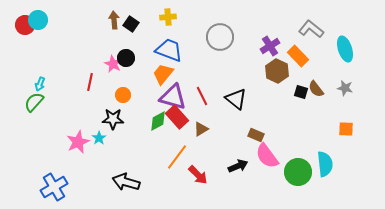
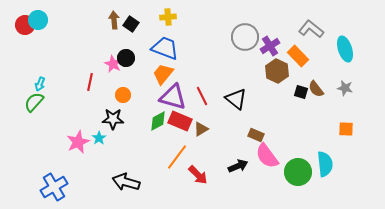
gray circle at (220, 37): moved 25 px right
blue trapezoid at (169, 50): moved 4 px left, 2 px up
red rectangle at (177, 117): moved 3 px right, 4 px down; rotated 25 degrees counterclockwise
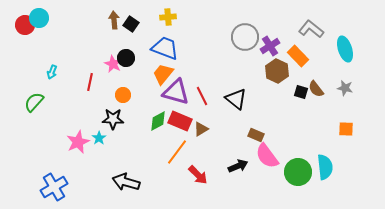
cyan circle at (38, 20): moved 1 px right, 2 px up
cyan arrow at (40, 84): moved 12 px right, 12 px up
purple triangle at (173, 97): moved 3 px right, 5 px up
orange line at (177, 157): moved 5 px up
cyan semicircle at (325, 164): moved 3 px down
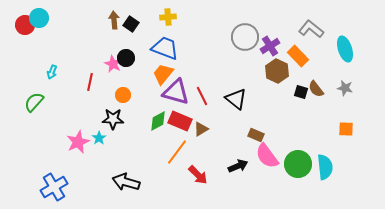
green circle at (298, 172): moved 8 px up
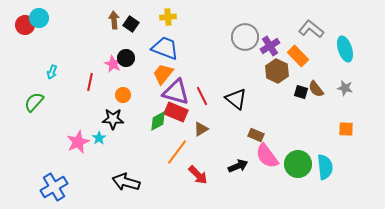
red rectangle at (180, 121): moved 4 px left, 9 px up
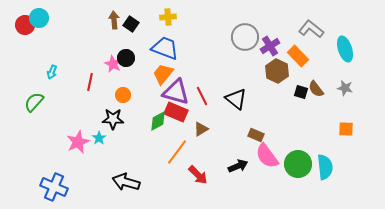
blue cross at (54, 187): rotated 36 degrees counterclockwise
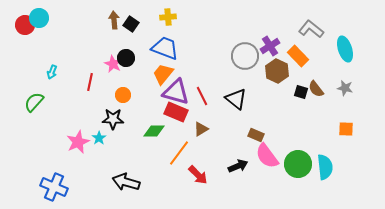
gray circle at (245, 37): moved 19 px down
green diamond at (158, 121): moved 4 px left, 10 px down; rotated 30 degrees clockwise
orange line at (177, 152): moved 2 px right, 1 px down
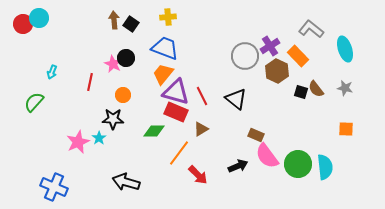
red circle at (25, 25): moved 2 px left, 1 px up
